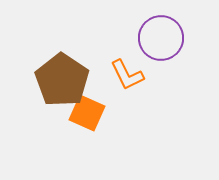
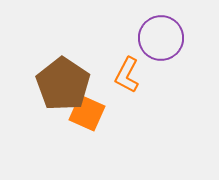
orange L-shape: rotated 54 degrees clockwise
brown pentagon: moved 1 px right, 4 px down
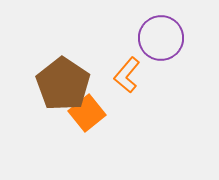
orange L-shape: rotated 12 degrees clockwise
orange square: rotated 27 degrees clockwise
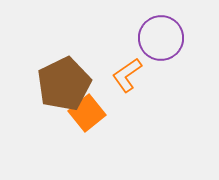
orange L-shape: rotated 15 degrees clockwise
brown pentagon: moved 1 px right; rotated 12 degrees clockwise
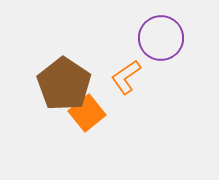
orange L-shape: moved 1 px left, 2 px down
brown pentagon: rotated 12 degrees counterclockwise
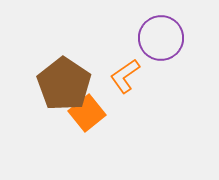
orange L-shape: moved 1 px left, 1 px up
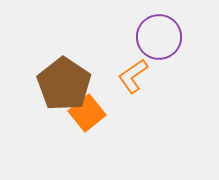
purple circle: moved 2 px left, 1 px up
orange L-shape: moved 8 px right
